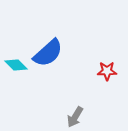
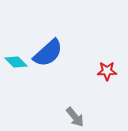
cyan diamond: moved 3 px up
gray arrow: rotated 70 degrees counterclockwise
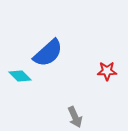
cyan diamond: moved 4 px right, 14 px down
gray arrow: rotated 15 degrees clockwise
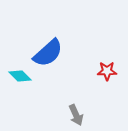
gray arrow: moved 1 px right, 2 px up
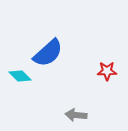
gray arrow: rotated 120 degrees clockwise
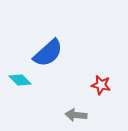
red star: moved 6 px left, 14 px down; rotated 12 degrees clockwise
cyan diamond: moved 4 px down
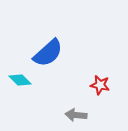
red star: moved 1 px left
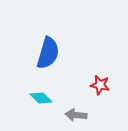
blue semicircle: rotated 32 degrees counterclockwise
cyan diamond: moved 21 px right, 18 px down
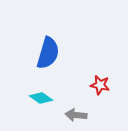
cyan diamond: rotated 10 degrees counterclockwise
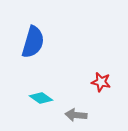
blue semicircle: moved 15 px left, 11 px up
red star: moved 1 px right, 3 px up
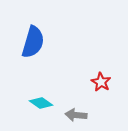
red star: rotated 18 degrees clockwise
cyan diamond: moved 5 px down
